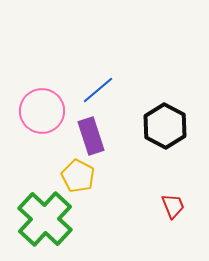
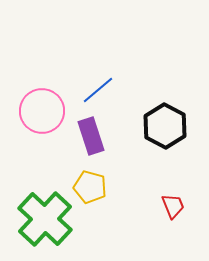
yellow pentagon: moved 12 px right, 11 px down; rotated 12 degrees counterclockwise
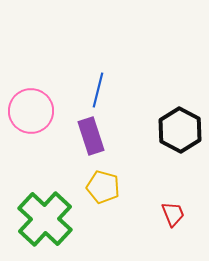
blue line: rotated 36 degrees counterclockwise
pink circle: moved 11 px left
black hexagon: moved 15 px right, 4 px down
yellow pentagon: moved 13 px right
red trapezoid: moved 8 px down
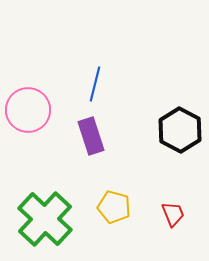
blue line: moved 3 px left, 6 px up
pink circle: moved 3 px left, 1 px up
yellow pentagon: moved 11 px right, 20 px down
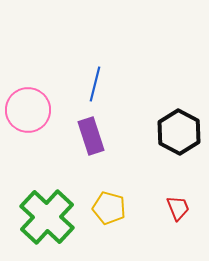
black hexagon: moved 1 px left, 2 px down
yellow pentagon: moved 5 px left, 1 px down
red trapezoid: moved 5 px right, 6 px up
green cross: moved 2 px right, 2 px up
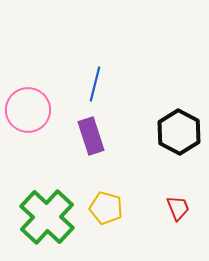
yellow pentagon: moved 3 px left
